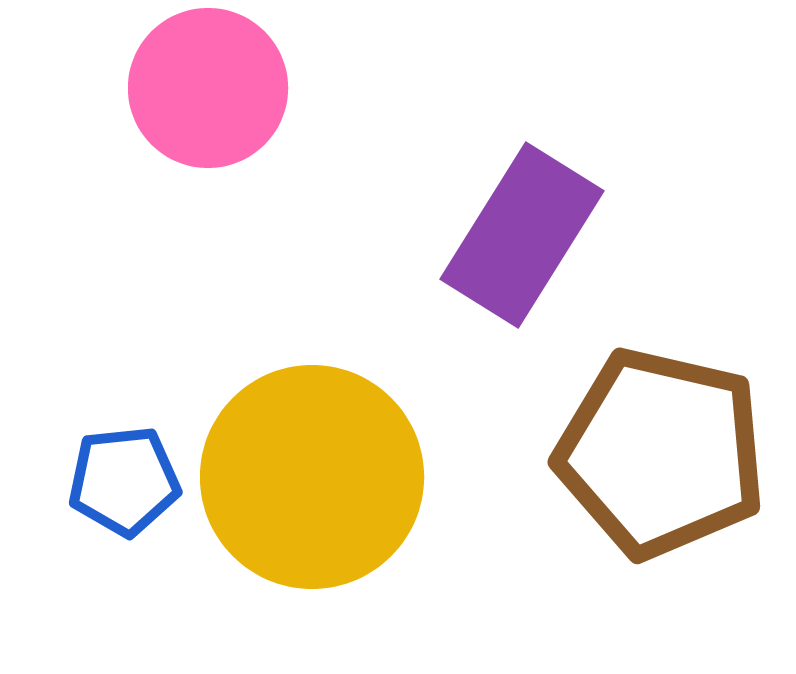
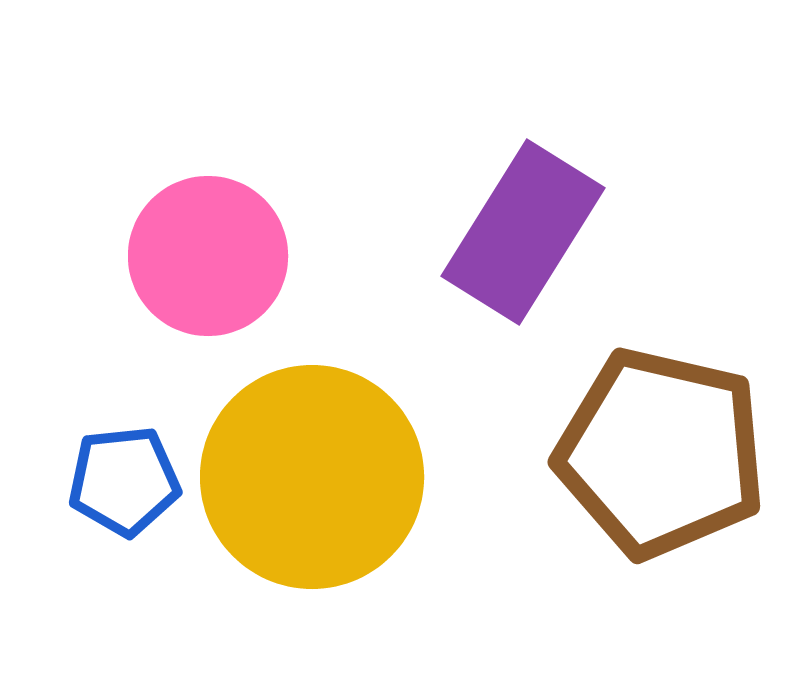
pink circle: moved 168 px down
purple rectangle: moved 1 px right, 3 px up
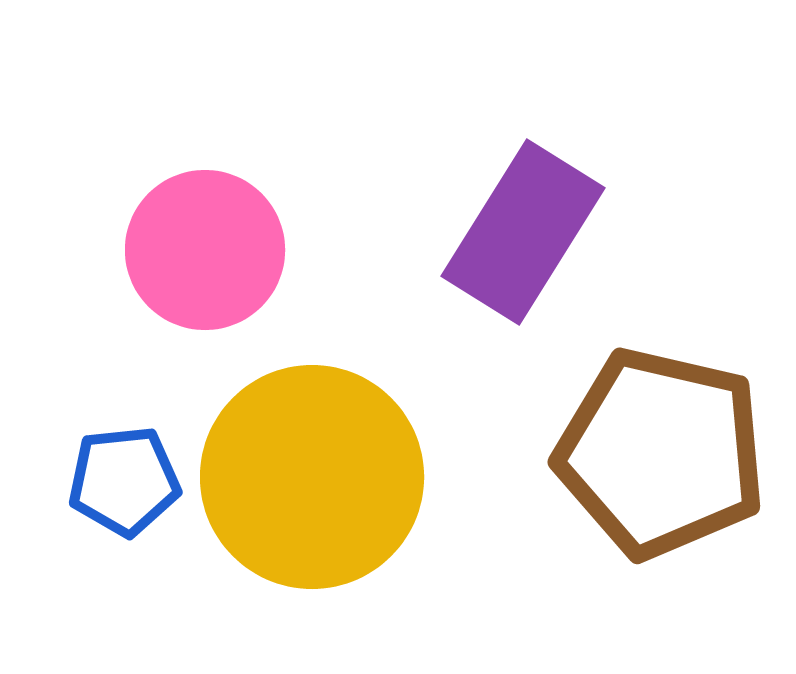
pink circle: moved 3 px left, 6 px up
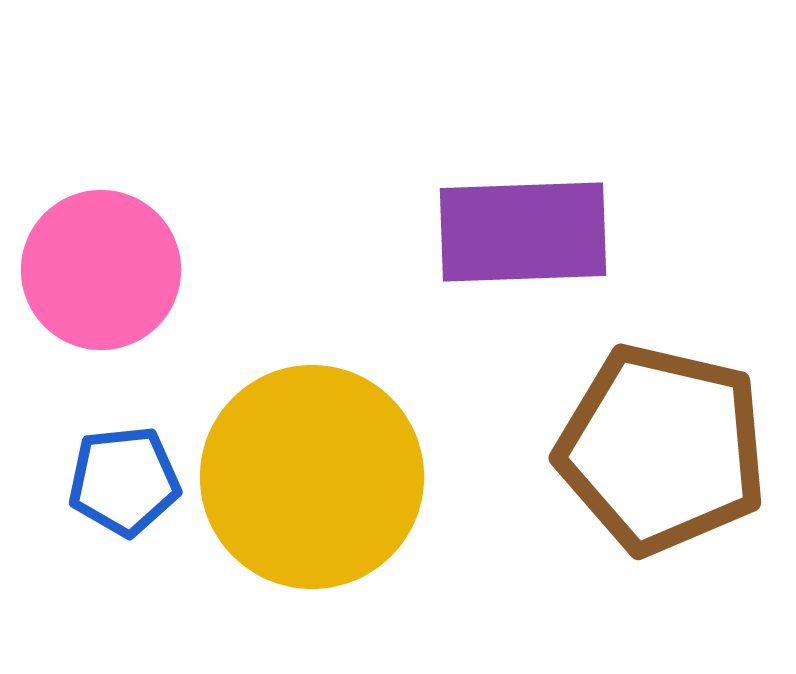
purple rectangle: rotated 56 degrees clockwise
pink circle: moved 104 px left, 20 px down
brown pentagon: moved 1 px right, 4 px up
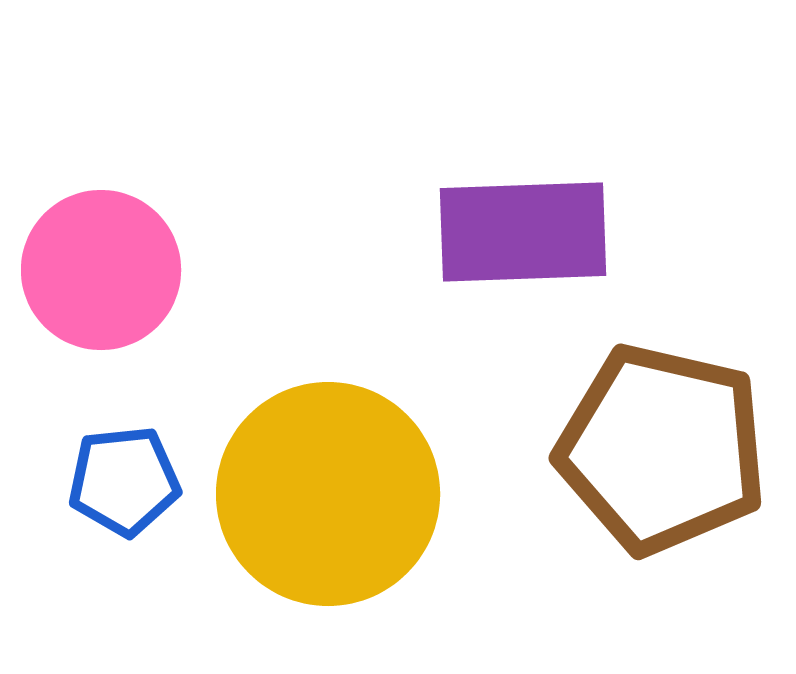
yellow circle: moved 16 px right, 17 px down
